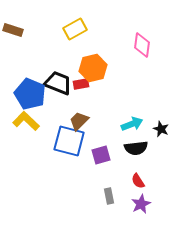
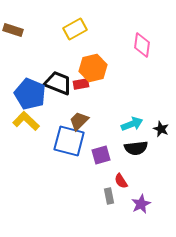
red semicircle: moved 17 px left
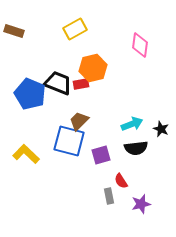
brown rectangle: moved 1 px right, 1 px down
pink diamond: moved 2 px left
yellow L-shape: moved 33 px down
purple star: rotated 12 degrees clockwise
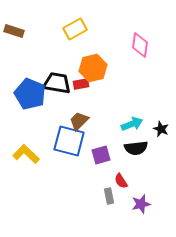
black trapezoid: moved 1 px left; rotated 12 degrees counterclockwise
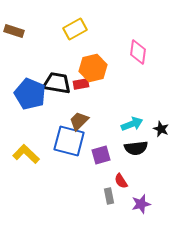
pink diamond: moved 2 px left, 7 px down
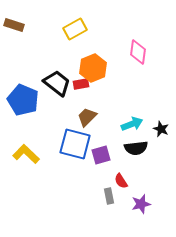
brown rectangle: moved 6 px up
orange hexagon: rotated 8 degrees counterclockwise
black trapezoid: rotated 28 degrees clockwise
blue pentagon: moved 7 px left, 6 px down
brown trapezoid: moved 8 px right, 4 px up
blue square: moved 6 px right, 3 px down
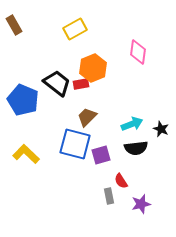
brown rectangle: rotated 42 degrees clockwise
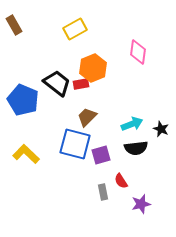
gray rectangle: moved 6 px left, 4 px up
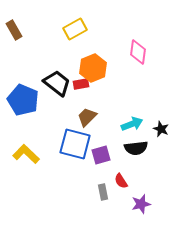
brown rectangle: moved 5 px down
